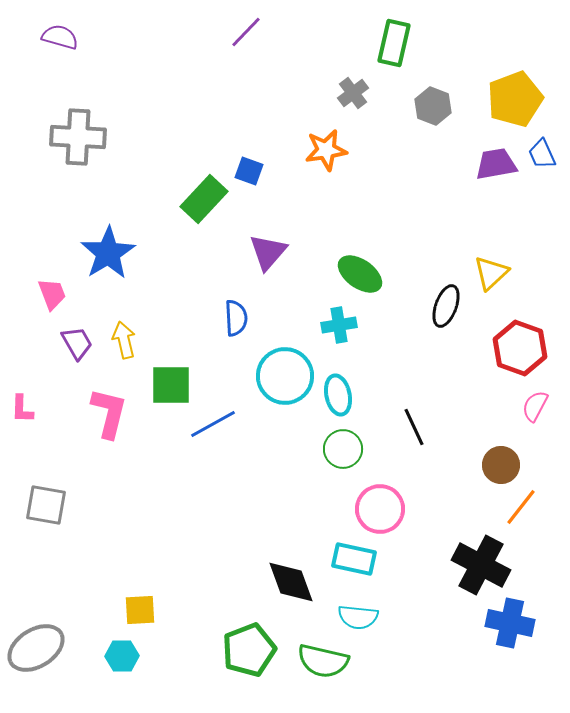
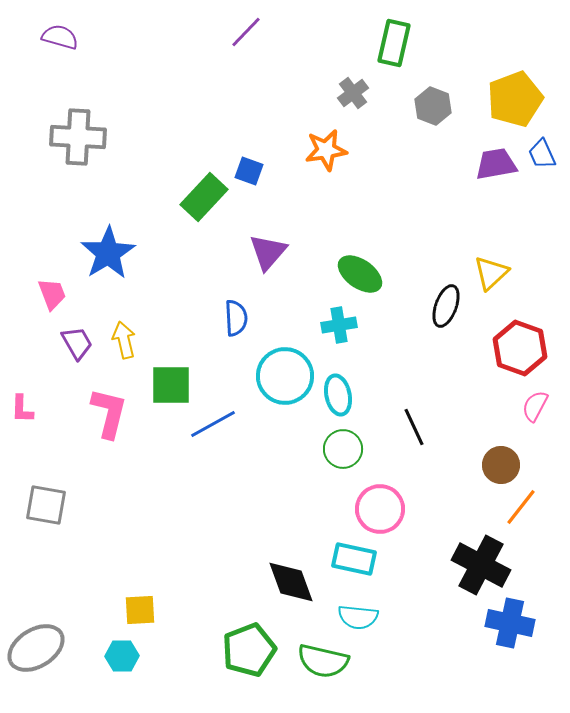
green rectangle at (204, 199): moved 2 px up
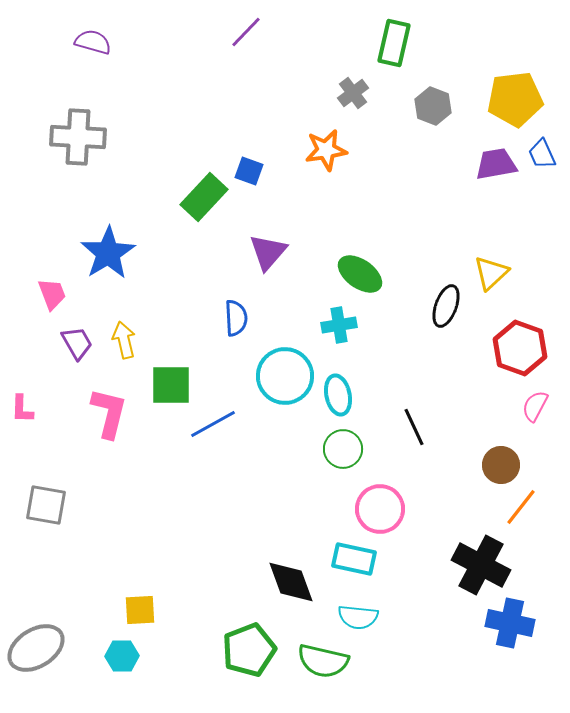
purple semicircle at (60, 37): moved 33 px right, 5 px down
yellow pentagon at (515, 99): rotated 14 degrees clockwise
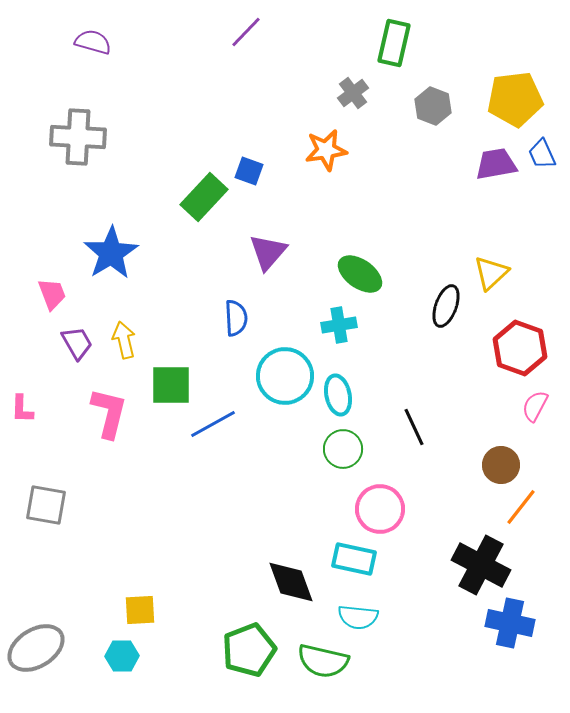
blue star at (108, 253): moved 3 px right
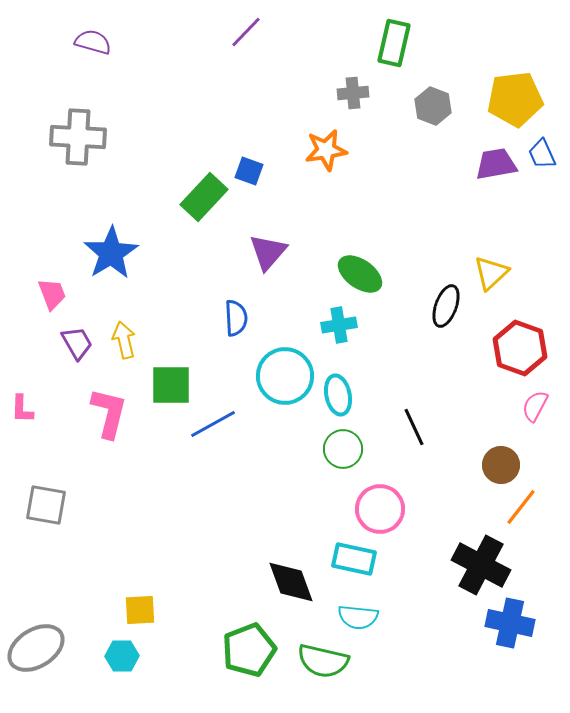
gray cross at (353, 93): rotated 32 degrees clockwise
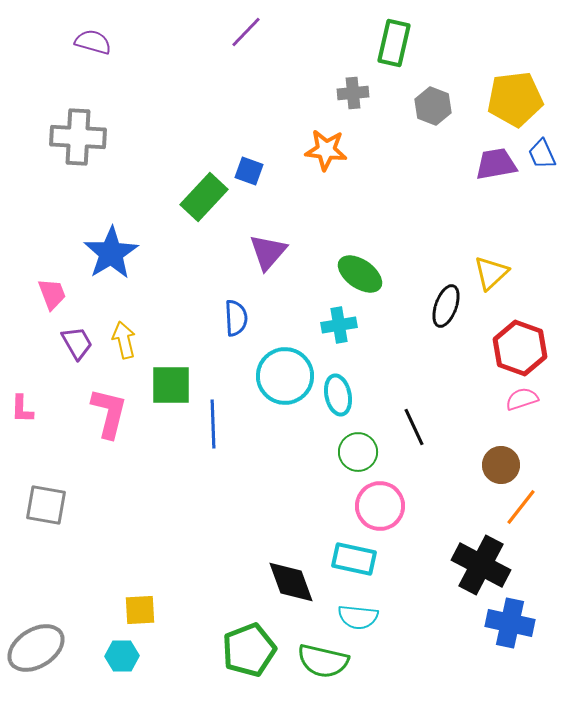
orange star at (326, 150): rotated 15 degrees clockwise
pink semicircle at (535, 406): moved 13 px left, 7 px up; rotated 44 degrees clockwise
blue line at (213, 424): rotated 63 degrees counterclockwise
green circle at (343, 449): moved 15 px right, 3 px down
pink circle at (380, 509): moved 3 px up
